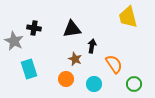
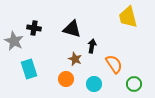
black triangle: rotated 24 degrees clockwise
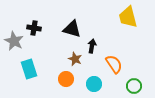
green circle: moved 2 px down
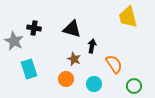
brown star: moved 1 px left
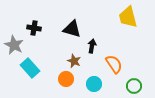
gray star: moved 4 px down
brown star: moved 2 px down
cyan rectangle: moved 1 px right, 1 px up; rotated 24 degrees counterclockwise
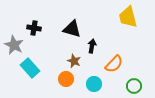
orange semicircle: rotated 78 degrees clockwise
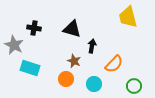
cyan rectangle: rotated 30 degrees counterclockwise
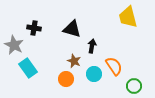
orange semicircle: moved 2 px down; rotated 78 degrees counterclockwise
cyan rectangle: moved 2 px left; rotated 36 degrees clockwise
cyan circle: moved 10 px up
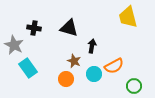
black triangle: moved 3 px left, 1 px up
orange semicircle: rotated 96 degrees clockwise
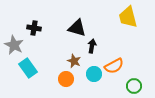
black triangle: moved 8 px right
